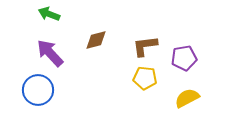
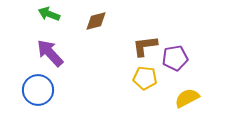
brown diamond: moved 19 px up
purple pentagon: moved 9 px left
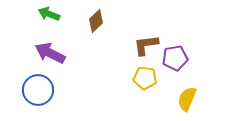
brown diamond: rotated 30 degrees counterclockwise
brown L-shape: moved 1 px right, 1 px up
purple arrow: rotated 20 degrees counterclockwise
yellow semicircle: moved 1 px down; rotated 40 degrees counterclockwise
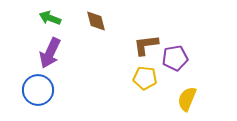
green arrow: moved 1 px right, 4 px down
brown diamond: rotated 60 degrees counterclockwise
purple arrow: rotated 92 degrees counterclockwise
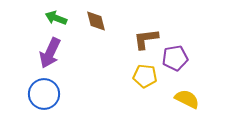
green arrow: moved 6 px right
brown L-shape: moved 6 px up
yellow pentagon: moved 2 px up
blue circle: moved 6 px right, 4 px down
yellow semicircle: rotated 95 degrees clockwise
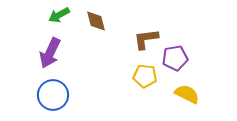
green arrow: moved 3 px right, 3 px up; rotated 50 degrees counterclockwise
blue circle: moved 9 px right, 1 px down
yellow semicircle: moved 5 px up
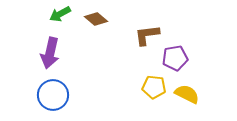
green arrow: moved 1 px right, 1 px up
brown diamond: moved 2 px up; rotated 35 degrees counterclockwise
brown L-shape: moved 1 px right, 4 px up
purple arrow: rotated 12 degrees counterclockwise
yellow pentagon: moved 9 px right, 11 px down
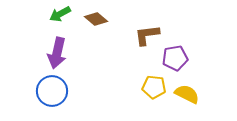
purple arrow: moved 7 px right
blue circle: moved 1 px left, 4 px up
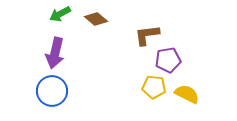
purple arrow: moved 2 px left
purple pentagon: moved 7 px left, 2 px down
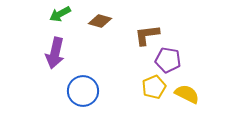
brown diamond: moved 4 px right, 2 px down; rotated 25 degrees counterclockwise
purple pentagon: rotated 20 degrees clockwise
yellow pentagon: rotated 30 degrees counterclockwise
blue circle: moved 31 px right
